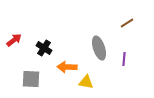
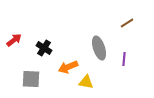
orange arrow: moved 1 px right; rotated 24 degrees counterclockwise
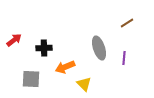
black cross: rotated 35 degrees counterclockwise
purple line: moved 1 px up
orange arrow: moved 3 px left
yellow triangle: moved 2 px left, 2 px down; rotated 35 degrees clockwise
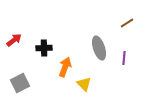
orange arrow: rotated 132 degrees clockwise
gray square: moved 11 px left, 4 px down; rotated 30 degrees counterclockwise
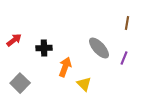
brown line: rotated 48 degrees counterclockwise
gray ellipse: rotated 25 degrees counterclockwise
purple line: rotated 16 degrees clockwise
gray square: rotated 18 degrees counterclockwise
